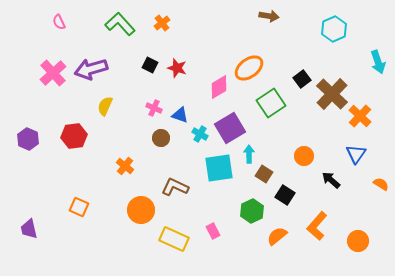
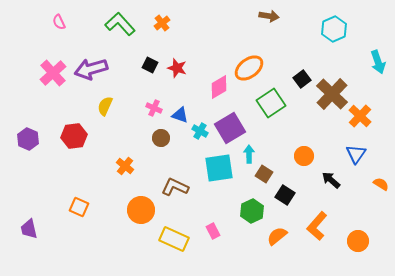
cyan cross at (200, 134): moved 3 px up
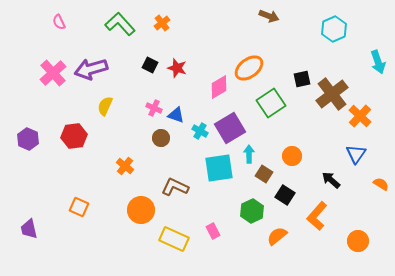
brown arrow at (269, 16): rotated 12 degrees clockwise
black square at (302, 79): rotated 24 degrees clockwise
brown cross at (332, 94): rotated 8 degrees clockwise
blue triangle at (180, 115): moved 4 px left
orange circle at (304, 156): moved 12 px left
orange L-shape at (317, 226): moved 10 px up
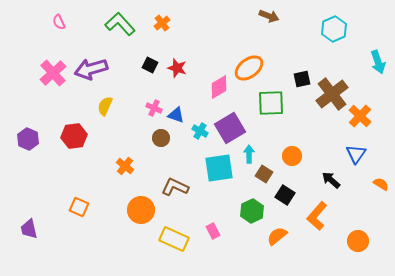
green square at (271, 103): rotated 32 degrees clockwise
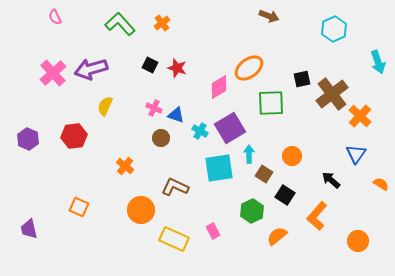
pink semicircle at (59, 22): moved 4 px left, 5 px up
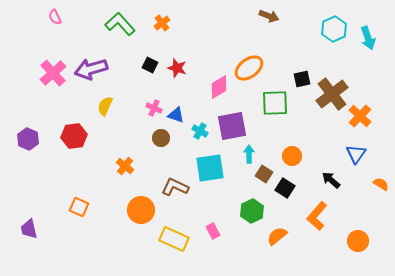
cyan arrow at (378, 62): moved 10 px left, 24 px up
green square at (271, 103): moved 4 px right
purple square at (230, 128): moved 2 px right, 2 px up; rotated 20 degrees clockwise
cyan square at (219, 168): moved 9 px left
black square at (285, 195): moved 7 px up
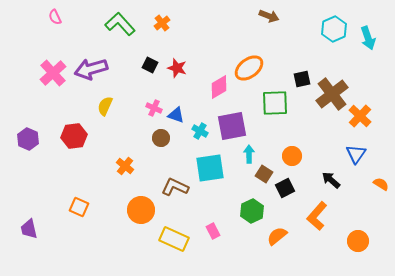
black square at (285, 188): rotated 30 degrees clockwise
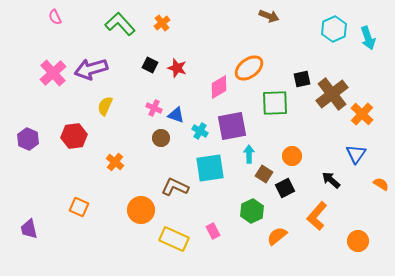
orange cross at (360, 116): moved 2 px right, 2 px up
orange cross at (125, 166): moved 10 px left, 4 px up
